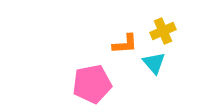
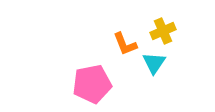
orange L-shape: rotated 72 degrees clockwise
cyan triangle: rotated 15 degrees clockwise
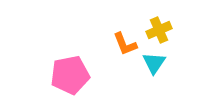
yellow cross: moved 4 px left, 1 px up
pink pentagon: moved 22 px left, 9 px up
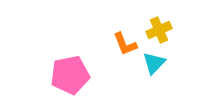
cyan triangle: rotated 10 degrees clockwise
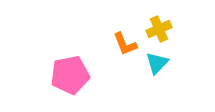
yellow cross: moved 1 px up
cyan triangle: moved 3 px right
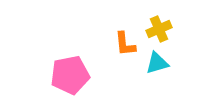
orange L-shape: rotated 16 degrees clockwise
cyan triangle: rotated 30 degrees clockwise
